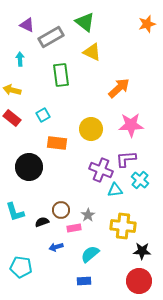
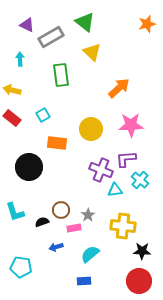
yellow triangle: rotated 18 degrees clockwise
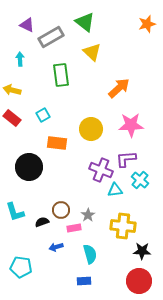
cyan semicircle: rotated 114 degrees clockwise
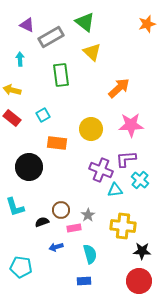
cyan L-shape: moved 5 px up
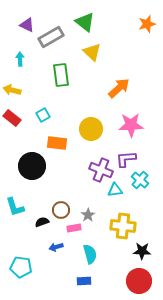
black circle: moved 3 px right, 1 px up
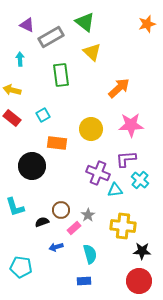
purple cross: moved 3 px left, 3 px down
pink rectangle: rotated 32 degrees counterclockwise
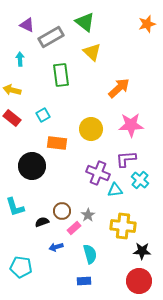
brown circle: moved 1 px right, 1 px down
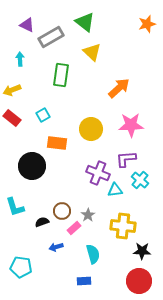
green rectangle: rotated 15 degrees clockwise
yellow arrow: rotated 36 degrees counterclockwise
cyan semicircle: moved 3 px right
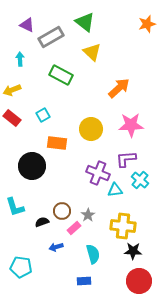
green rectangle: rotated 70 degrees counterclockwise
black star: moved 9 px left
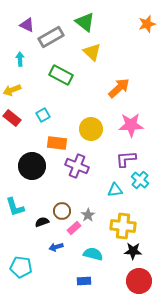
purple cross: moved 21 px left, 7 px up
cyan semicircle: rotated 60 degrees counterclockwise
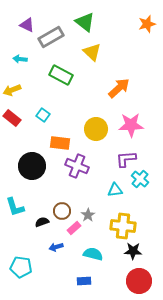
cyan arrow: rotated 80 degrees counterclockwise
cyan square: rotated 24 degrees counterclockwise
yellow circle: moved 5 px right
orange rectangle: moved 3 px right
cyan cross: moved 1 px up
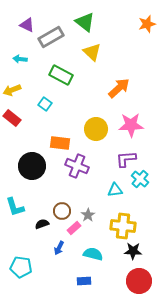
cyan square: moved 2 px right, 11 px up
black semicircle: moved 2 px down
blue arrow: moved 3 px right, 1 px down; rotated 48 degrees counterclockwise
